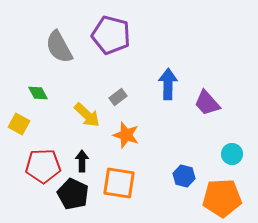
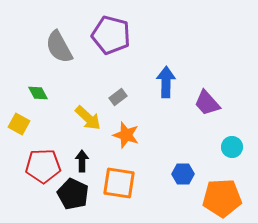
blue arrow: moved 2 px left, 2 px up
yellow arrow: moved 1 px right, 3 px down
cyan circle: moved 7 px up
blue hexagon: moved 1 px left, 2 px up; rotated 15 degrees counterclockwise
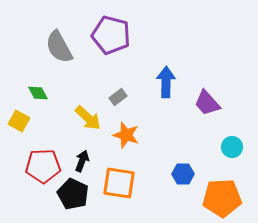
yellow square: moved 3 px up
black arrow: rotated 20 degrees clockwise
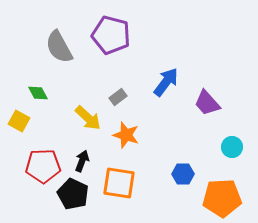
blue arrow: rotated 36 degrees clockwise
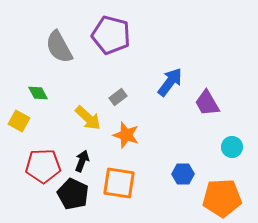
blue arrow: moved 4 px right
purple trapezoid: rotated 12 degrees clockwise
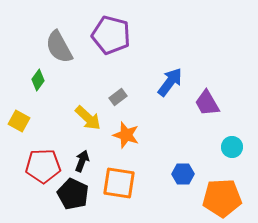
green diamond: moved 13 px up; rotated 65 degrees clockwise
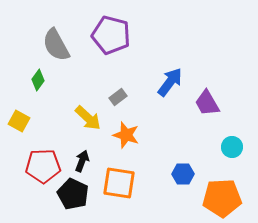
gray semicircle: moved 3 px left, 2 px up
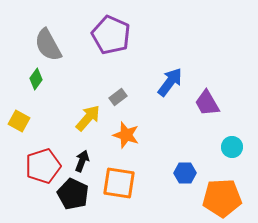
purple pentagon: rotated 9 degrees clockwise
gray semicircle: moved 8 px left
green diamond: moved 2 px left, 1 px up
yellow arrow: rotated 92 degrees counterclockwise
red pentagon: rotated 16 degrees counterclockwise
blue hexagon: moved 2 px right, 1 px up
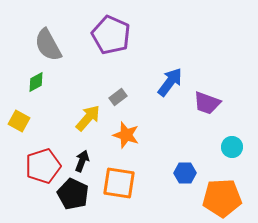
green diamond: moved 3 px down; rotated 25 degrees clockwise
purple trapezoid: rotated 40 degrees counterclockwise
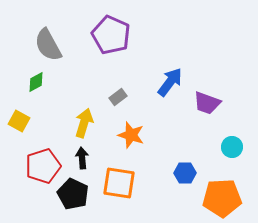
yellow arrow: moved 4 px left, 5 px down; rotated 24 degrees counterclockwise
orange star: moved 5 px right
black arrow: moved 3 px up; rotated 25 degrees counterclockwise
